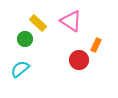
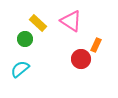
red circle: moved 2 px right, 1 px up
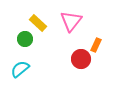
pink triangle: rotated 35 degrees clockwise
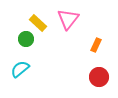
pink triangle: moved 3 px left, 2 px up
green circle: moved 1 px right
red circle: moved 18 px right, 18 px down
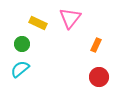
pink triangle: moved 2 px right, 1 px up
yellow rectangle: rotated 18 degrees counterclockwise
green circle: moved 4 px left, 5 px down
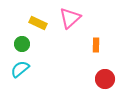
pink triangle: rotated 10 degrees clockwise
orange rectangle: rotated 24 degrees counterclockwise
red circle: moved 6 px right, 2 px down
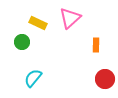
green circle: moved 2 px up
cyan semicircle: moved 13 px right, 9 px down; rotated 12 degrees counterclockwise
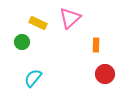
red circle: moved 5 px up
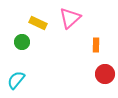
cyan semicircle: moved 17 px left, 2 px down
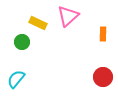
pink triangle: moved 2 px left, 2 px up
orange rectangle: moved 7 px right, 11 px up
red circle: moved 2 px left, 3 px down
cyan semicircle: moved 1 px up
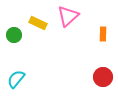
green circle: moved 8 px left, 7 px up
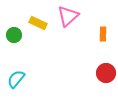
red circle: moved 3 px right, 4 px up
